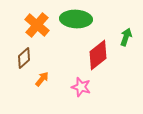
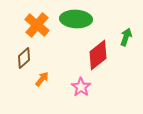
pink star: rotated 18 degrees clockwise
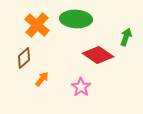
red diamond: rotated 72 degrees clockwise
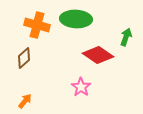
orange cross: rotated 25 degrees counterclockwise
orange arrow: moved 17 px left, 22 px down
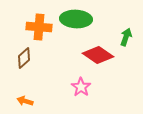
orange cross: moved 2 px right, 2 px down; rotated 10 degrees counterclockwise
orange arrow: rotated 112 degrees counterclockwise
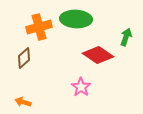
orange cross: rotated 20 degrees counterclockwise
orange arrow: moved 2 px left, 1 px down
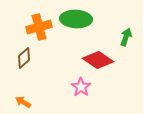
red diamond: moved 5 px down
orange arrow: rotated 14 degrees clockwise
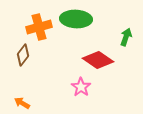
brown diamond: moved 1 px left, 3 px up; rotated 10 degrees counterclockwise
orange arrow: moved 1 px left, 1 px down
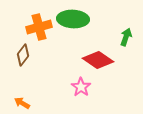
green ellipse: moved 3 px left
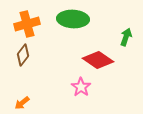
orange cross: moved 12 px left, 3 px up
orange arrow: rotated 70 degrees counterclockwise
